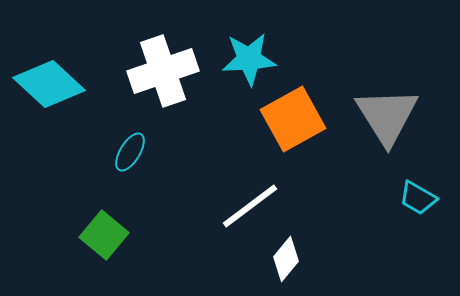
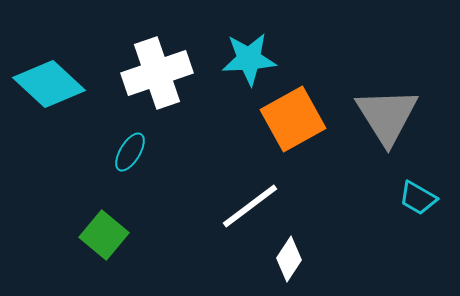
white cross: moved 6 px left, 2 px down
white diamond: moved 3 px right; rotated 6 degrees counterclockwise
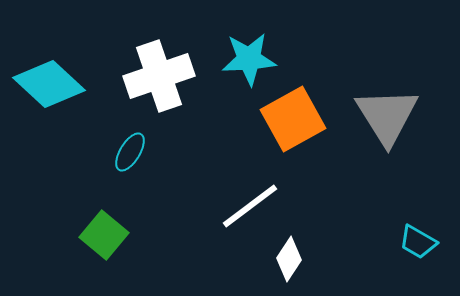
white cross: moved 2 px right, 3 px down
cyan trapezoid: moved 44 px down
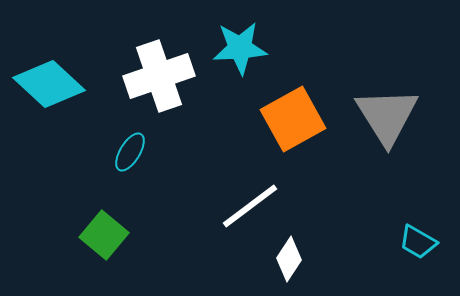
cyan star: moved 9 px left, 11 px up
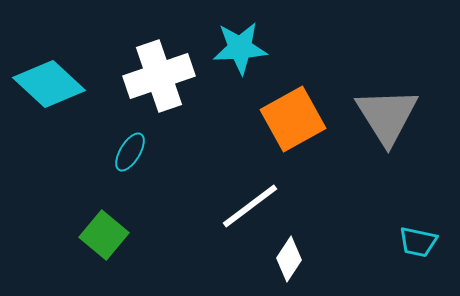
cyan trapezoid: rotated 18 degrees counterclockwise
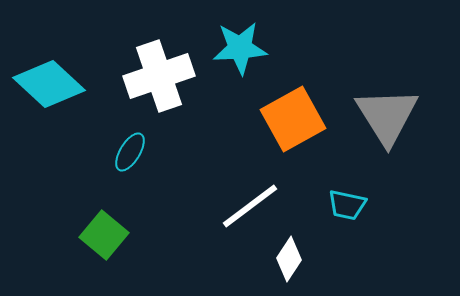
cyan trapezoid: moved 71 px left, 37 px up
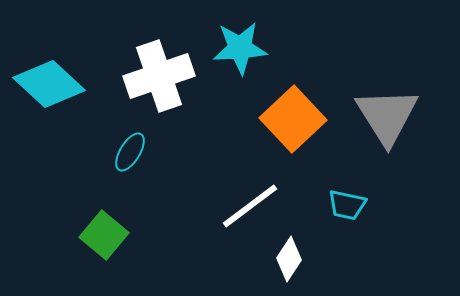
orange square: rotated 14 degrees counterclockwise
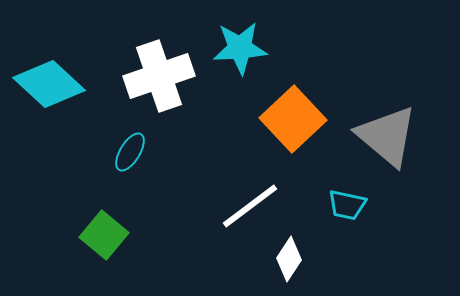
gray triangle: moved 20 px down; rotated 18 degrees counterclockwise
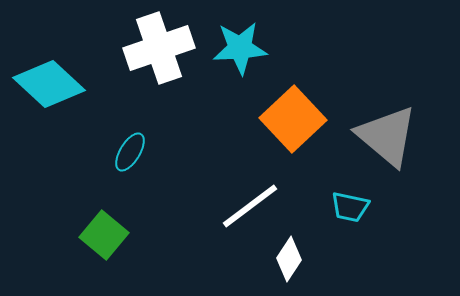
white cross: moved 28 px up
cyan trapezoid: moved 3 px right, 2 px down
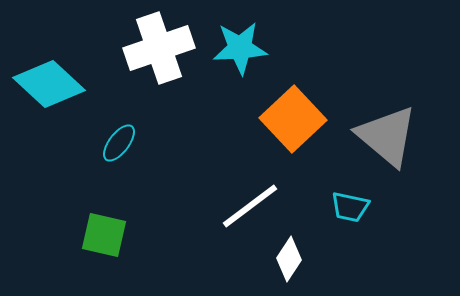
cyan ellipse: moved 11 px left, 9 px up; rotated 6 degrees clockwise
green square: rotated 27 degrees counterclockwise
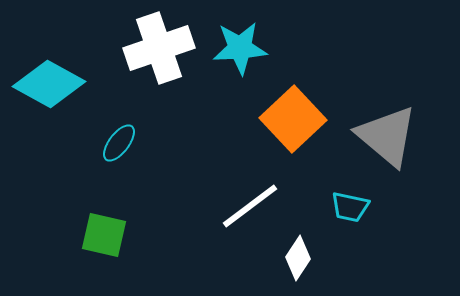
cyan diamond: rotated 14 degrees counterclockwise
white diamond: moved 9 px right, 1 px up
